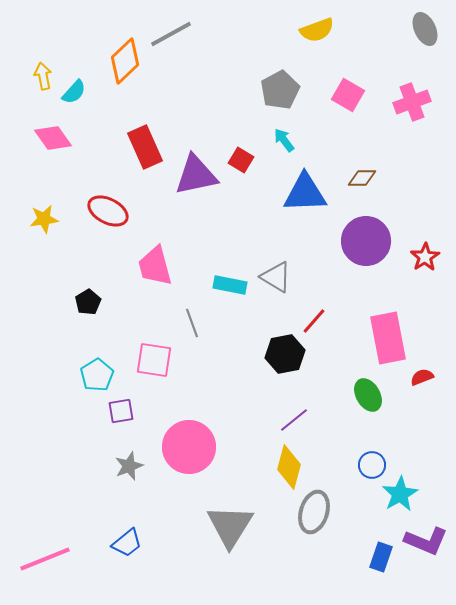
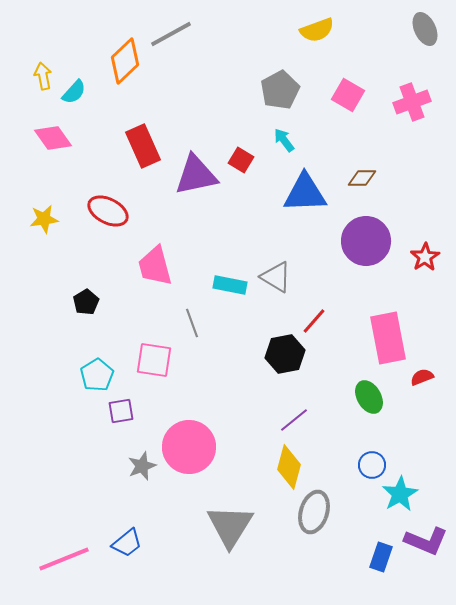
red rectangle at (145, 147): moved 2 px left, 1 px up
black pentagon at (88, 302): moved 2 px left
green ellipse at (368, 395): moved 1 px right, 2 px down
gray star at (129, 466): moved 13 px right
pink line at (45, 559): moved 19 px right
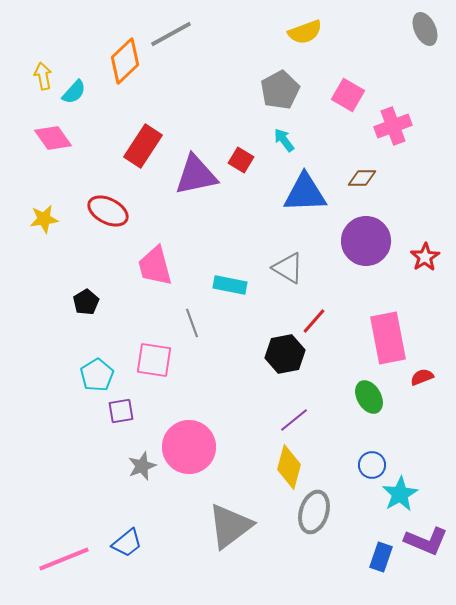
yellow semicircle at (317, 30): moved 12 px left, 2 px down
pink cross at (412, 102): moved 19 px left, 24 px down
red rectangle at (143, 146): rotated 57 degrees clockwise
gray triangle at (276, 277): moved 12 px right, 9 px up
gray triangle at (230, 526): rotated 21 degrees clockwise
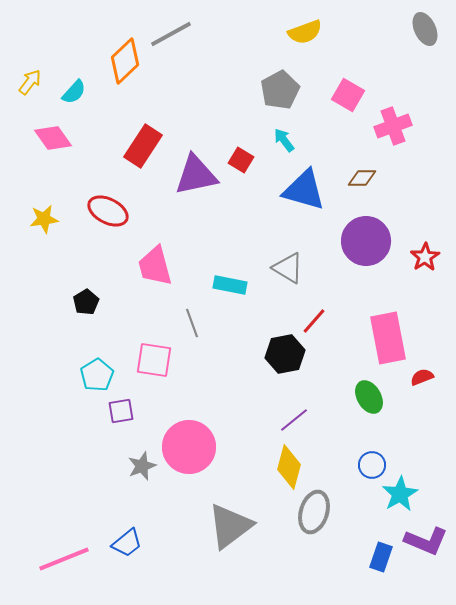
yellow arrow at (43, 76): moved 13 px left, 6 px down; rotated 48 degrees clockwise
blue triangle at (305, 193): moved 1 px left, 3 px up; rotated 18 degrees clockwise
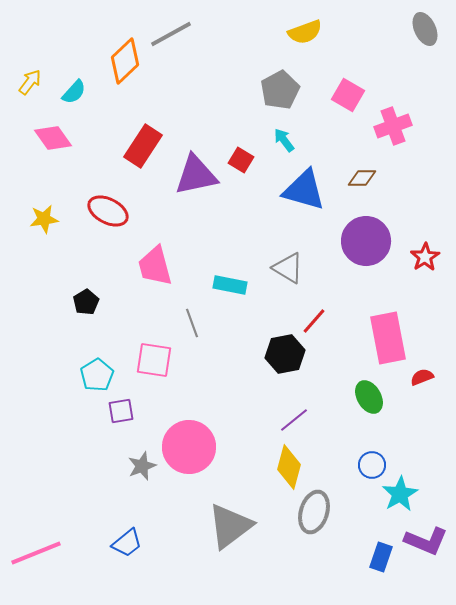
pink line at (64, 559): moved 28 px left, 6 px up
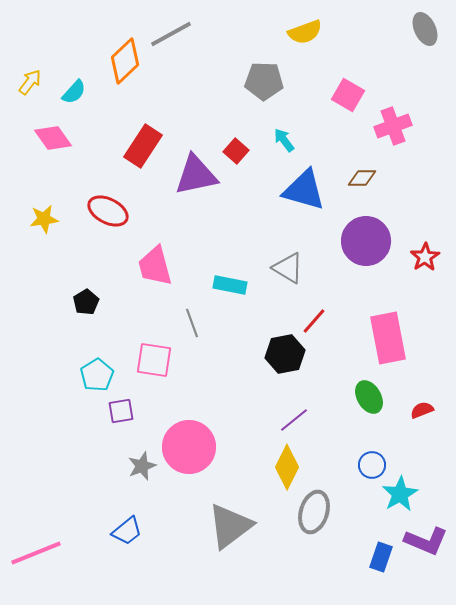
gray pentagon at (280, 90): moved 16 px left, 9 px up; rotated 30 degrees clockwise
red square at (241, 160): moved 5 px left, 9 px up; rotated 10 degrees clockwise
red semicircle at (422, 377): moved 33 px down
yellow diamond at (289, 467): moved 2 px left; rotated 12 degrees clockwise
blue trapezoid at (127, 543): moved 12 px up
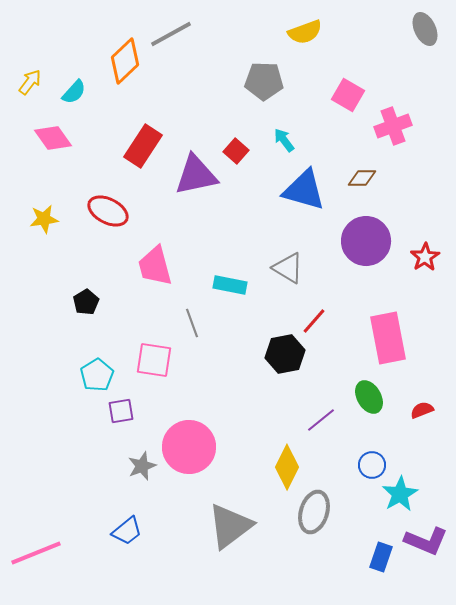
purple line at (294, 420): moved 27 px right
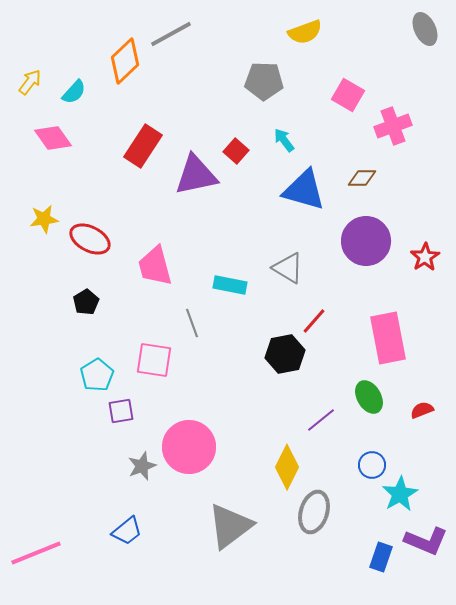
red ellipse at (108, 211): moved 18 px left, 28 px down
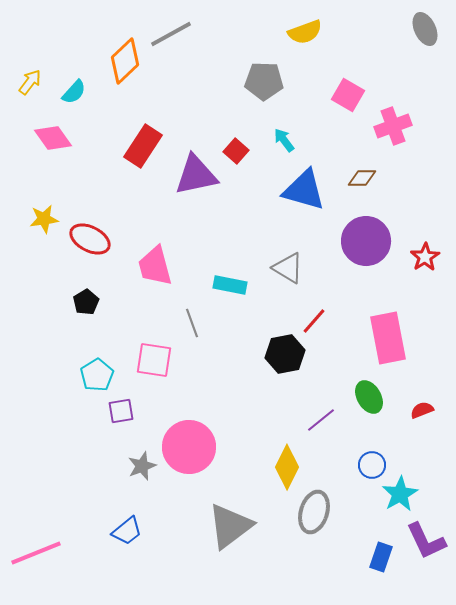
purple L-shape at (426, 541): rotated 42 degrees clockwise
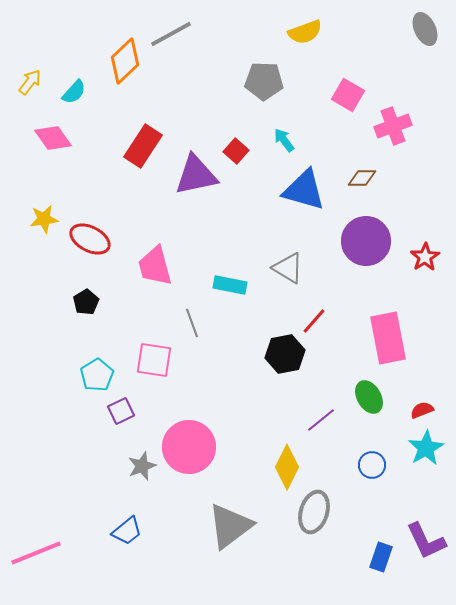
purple square at (121, 411): rotated 16 degrees counterclockwise
cyan star at (400, 494): moved 26 px right, 46 px up
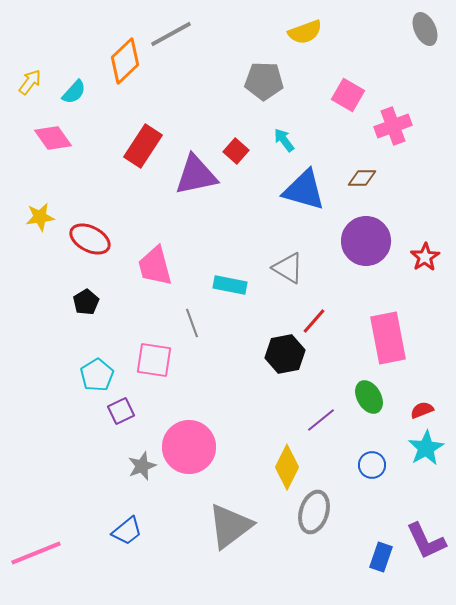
yellow star at (44, 219): moved 4 px left, 2 px up
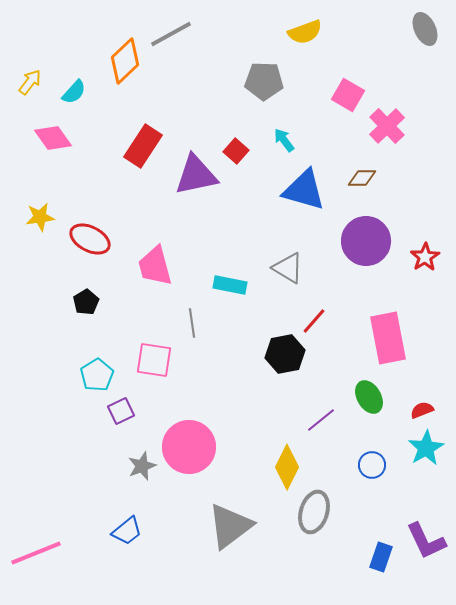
pink cross at (393, 126): moved 6 px left; rotated 24 degrees counterclockwise
gray line at (192, 323): rotated 12 degrees clockwise
